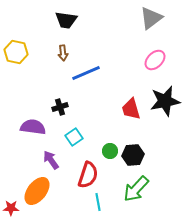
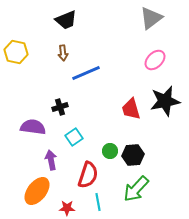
black trapezoid: rotated 30 degrees counterclockwise
purple arrow: rotated 24 degrees clockwise
red star: moved 56 px right
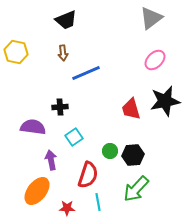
black cross: rotated 14 degrees clockwise
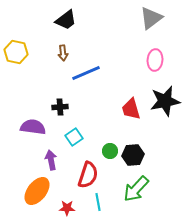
black trapezoid: rotated 15 degrees counterclockwise
pink ellipse: rotated 40 degrees counterclockwise
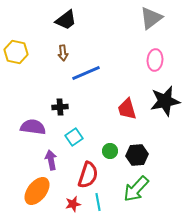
red trapezoid: moved 4 px left
black hexagon: moved 4 px right
red star: moved 6 px right, 4 px up; rotated 14 degrees counterclockwise
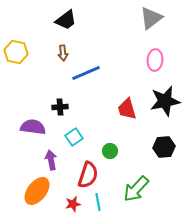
black hexagon: moved 27 px right, 8 px up
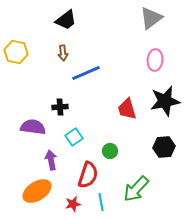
orange ellipse: rotated 20 degrees clockwise
cyan line: moved 3 px right
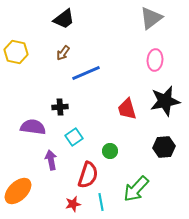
black trapezoid: moved 2 px left, 1 px up
brown arrow: rotated 42 degrees clockwise
orange ellipse: moved 19 px left; rotated 12 degrees counterclockwise
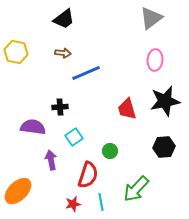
brown arrow: rotated 119 degrees counterclockwise
